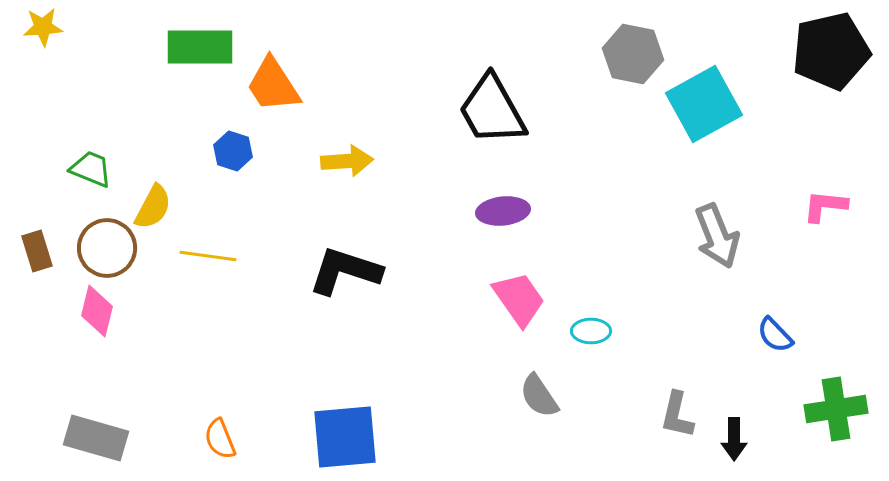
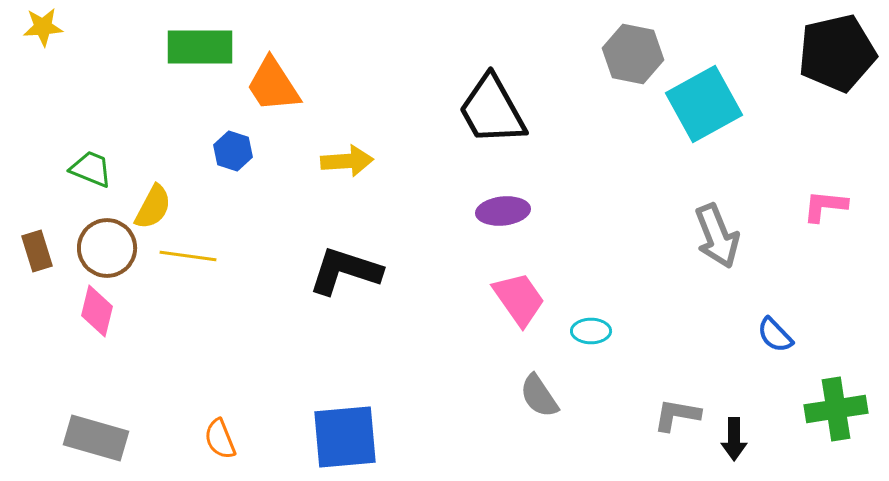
black pentagon: moved 6 px right, 2 px down
yellow line: moved 20 px left
gray L-shape: rotated 87 degrees clockwise
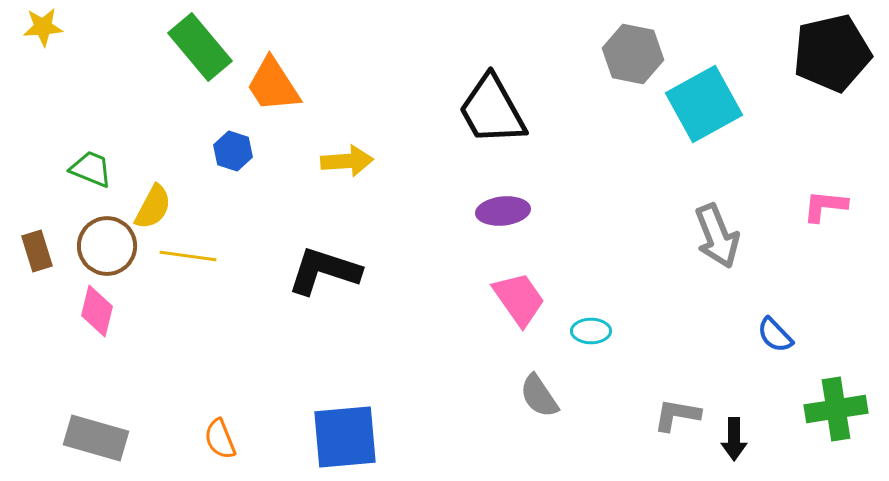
green rectangle: rotated 50 degrees clockwise
black pentagon: moved 5 px left
brown circle: moved 2 px up
black L-shape: moved 21 px left
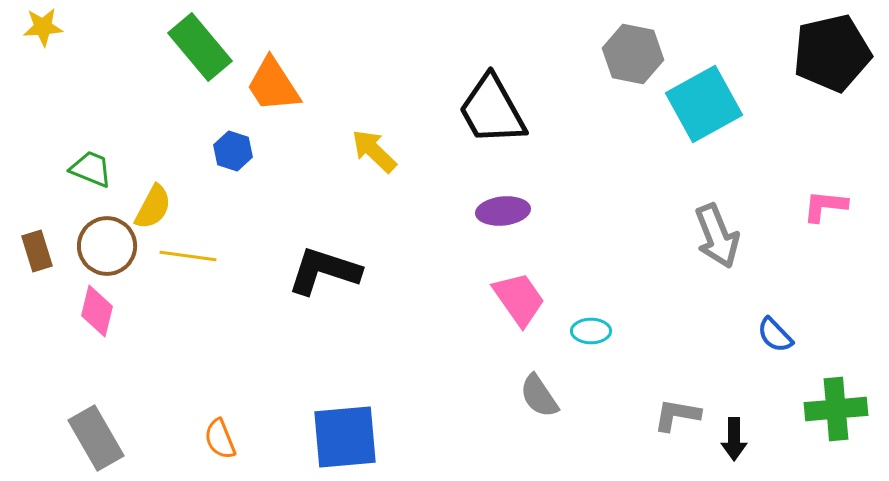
yellow arrow: moved 27 px right, 10 px up; rotated 132 degrees counterclockwise
green cross: rotated 4 degrees clockwise
gray rectangle: rotated 44 degrees clockwise
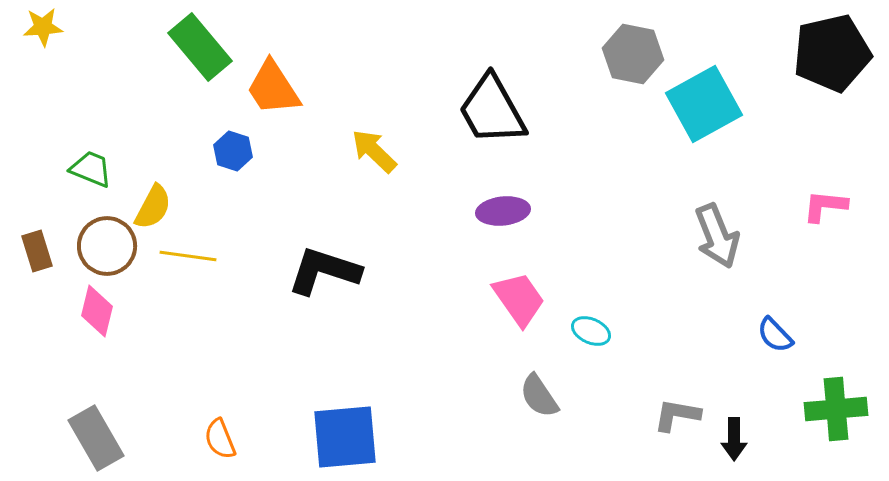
orange trapezoid: moved 3 px down
cyan ellipse: rotated 24 degrees clockwise
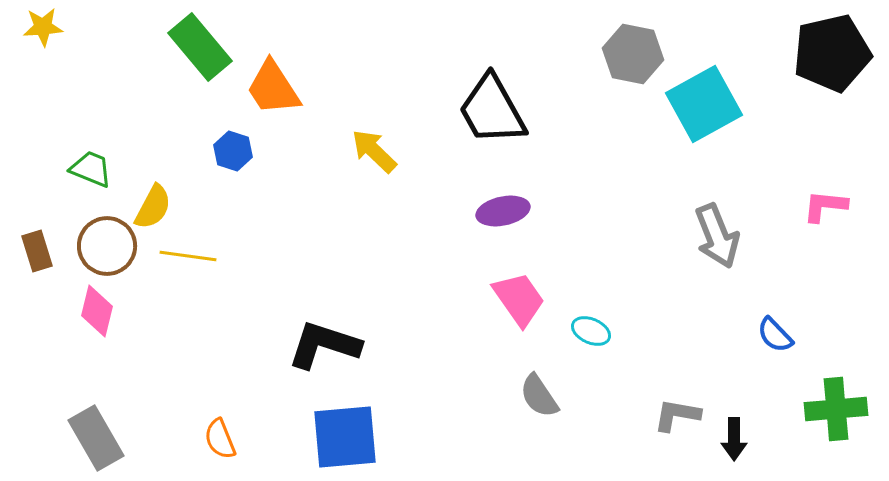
purple ellipse: rotated 6 degrees counterclockwise
black L-shape: moved 74 px down
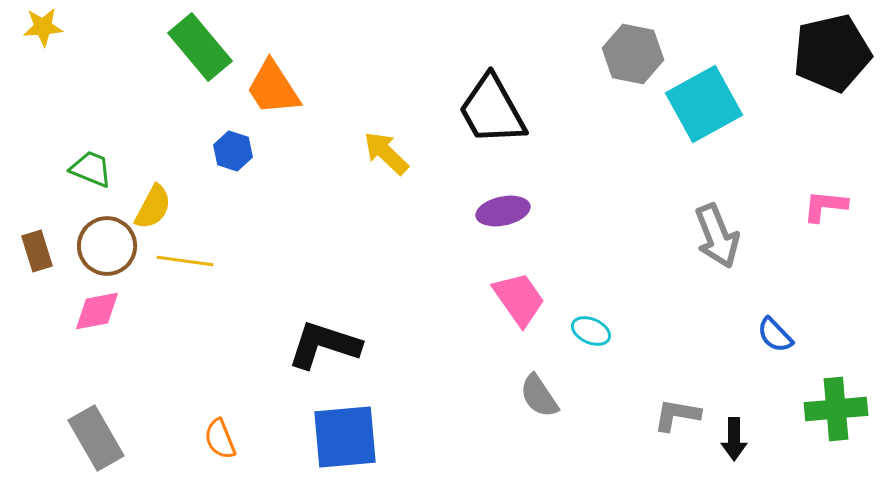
yellow arrow: moved 12 px right, 2 px down
yellow line: moved 3 px left, 5 px down
pink diamond: rotated 66 degrees clockwise
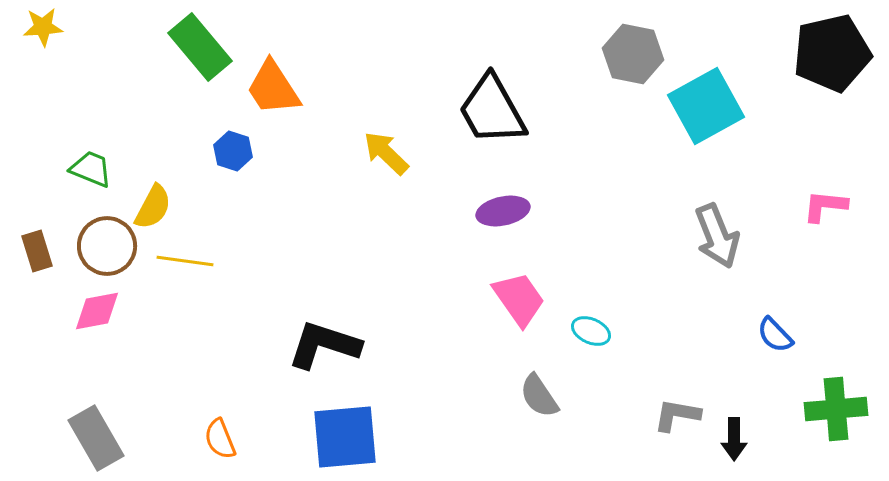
cyan square: moved 2 px right, 2 px down
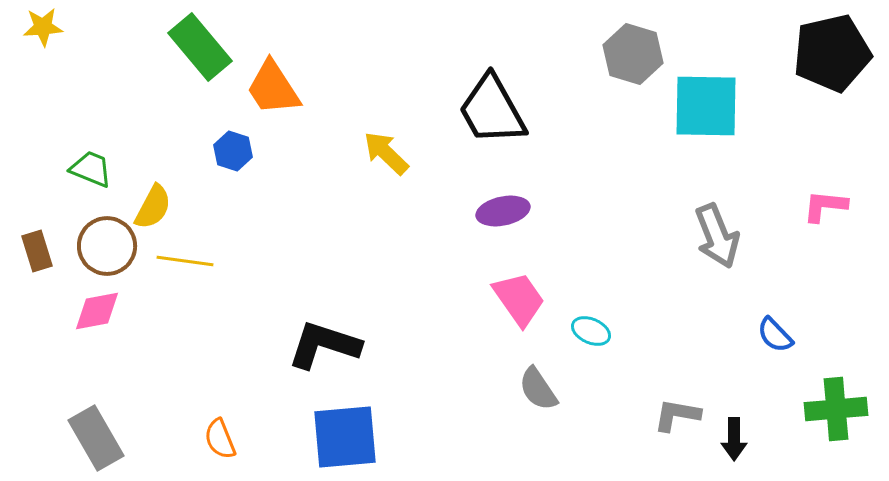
gray hexagon: rotated 6 degrees clockwise
cyan square: rotated 30 degrees clockwise
gray semicircle: moved 1 px left, 7 px up
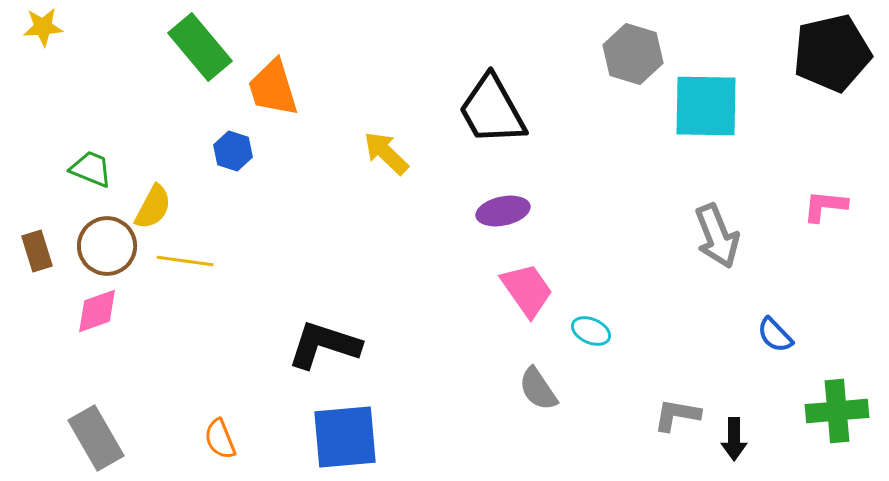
orange trapezoid: rotated 16 degrees clockwise
pink trapezoid: moved 8 px right, 9 px up
pink diamond: rotated 9 degrees counterclockwise
green cross: moved 1 px right, 2 px down
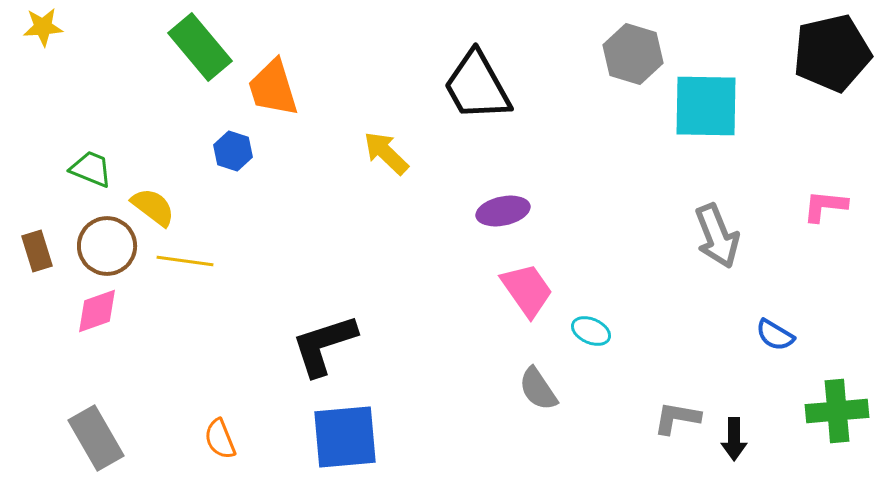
black trapezoid: moved 15 px left, 24 px up
yellow semicircle: rotated 81 degrees counterclockwise
blue semicircle: rotated 15 degrees counterclockwise
black L-shape: rotated 36 degrees counterclockwise
gray L-shape: moved 3 px down
